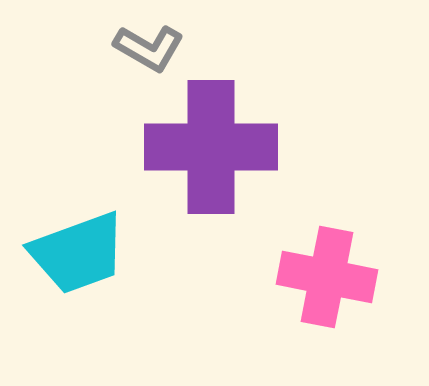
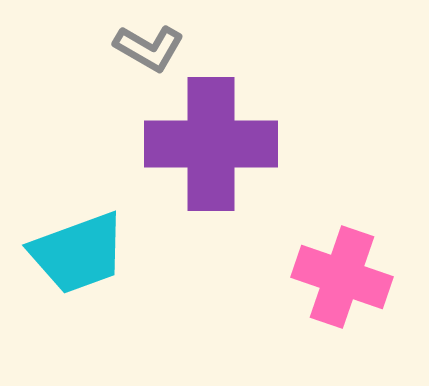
purple cross: moved 3 px up
pink cross: moved 15 px right; rotated 8 degrees clockwise
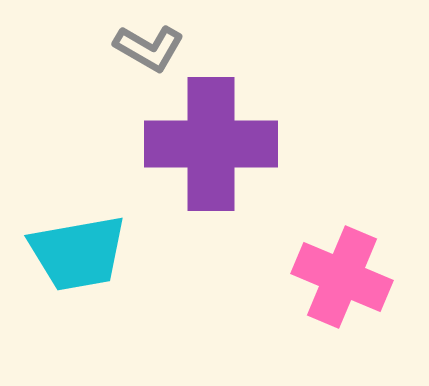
cyan trapezoid: rotated 10 degrees clockwise
pink cross: rotated 4 degrees clockwise
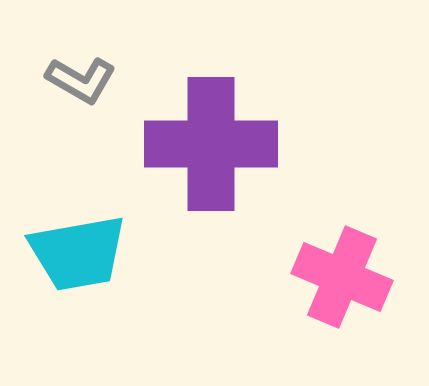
gray L-shape: moved 68 px left, 32 px down
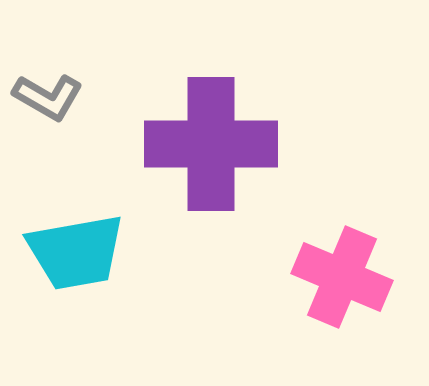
gray L-shape: moved 33 px left, 17 px down
cyan trapezoid: moved 2 px left, 1 px up
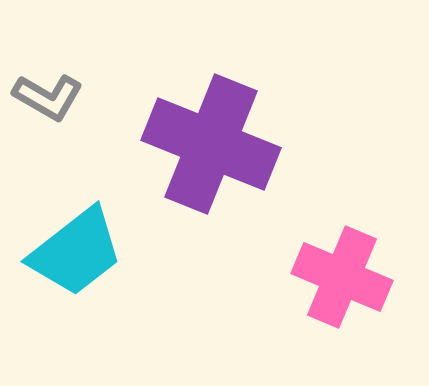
purple cross: rotated 22 degrees clockwise
cyan trapezoid: rotated 28 degrees counterclockwise
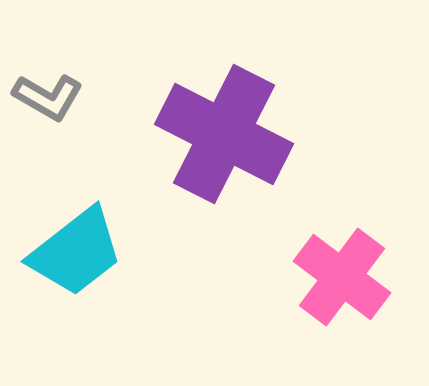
purple cross: moved 13 px right, 10 px up; rotated 5 degrees clockwise
pink cross: rotated 14 degrees clockwise
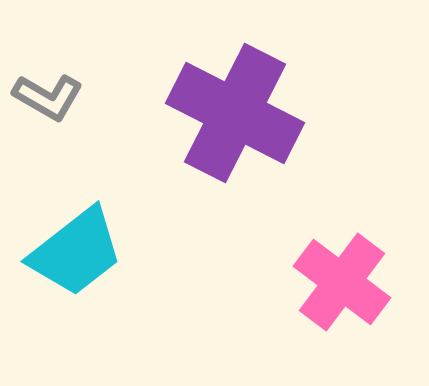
purple cross: moved 11 px right, 21 px up
pink cross: moved 5 px down
